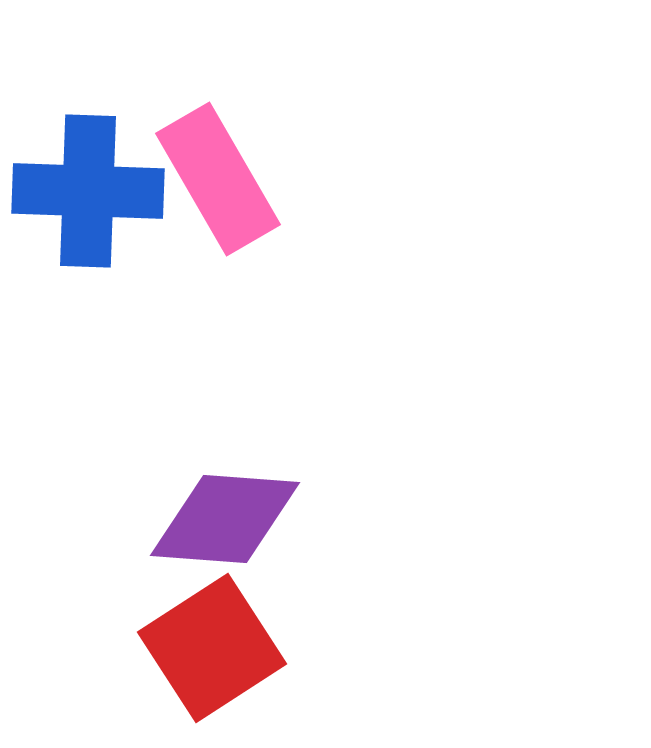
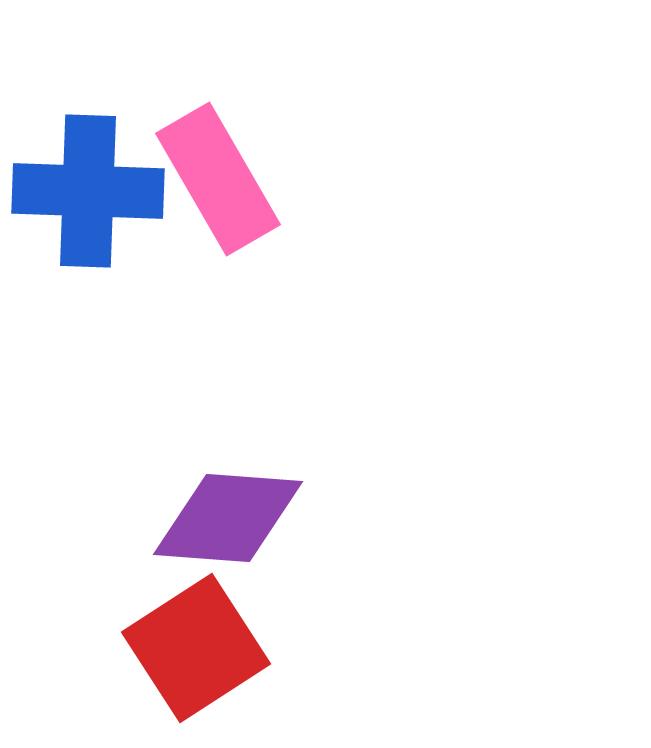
purple diamond: moved 3 px right, 1 px up
red square: moved 16 px left
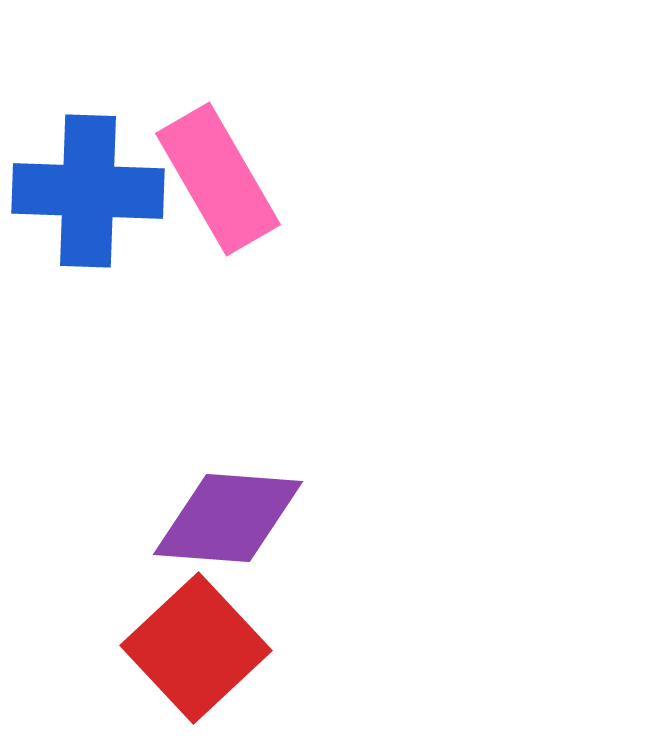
red square: rotated 10 degrees counterclockwise
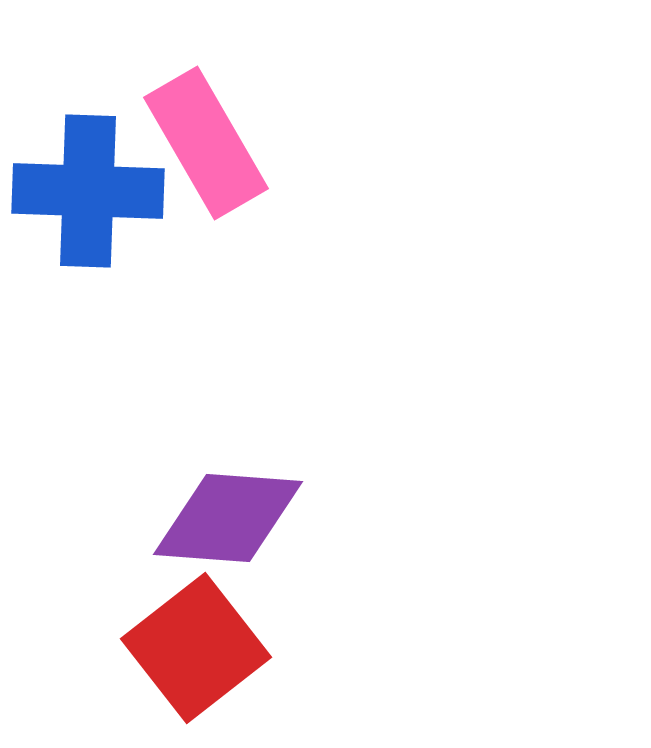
pink rectangle: moved 12 px left, 36 px up
red square: rotated 5 degrees clockwise
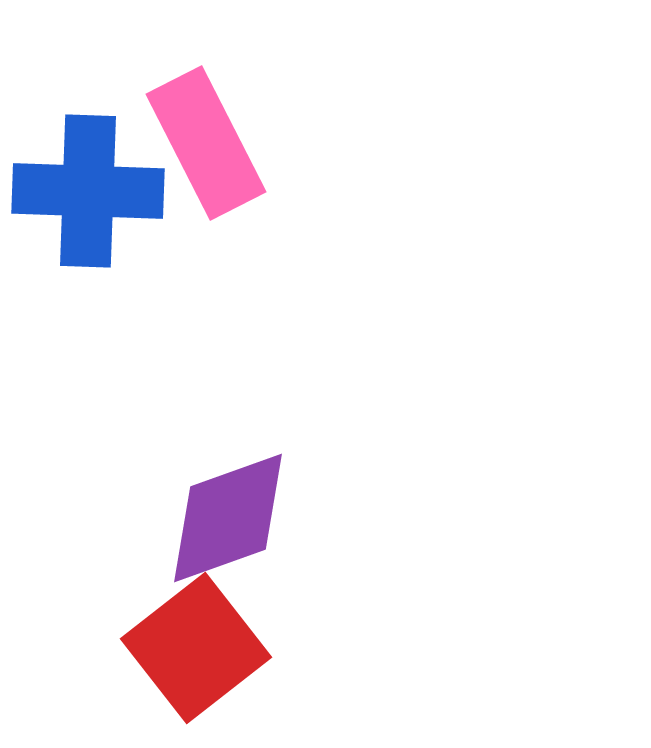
pink rectangle: rotated 3 degrees clockwise
purple diamond: rotated 24 degrees counterclockwise
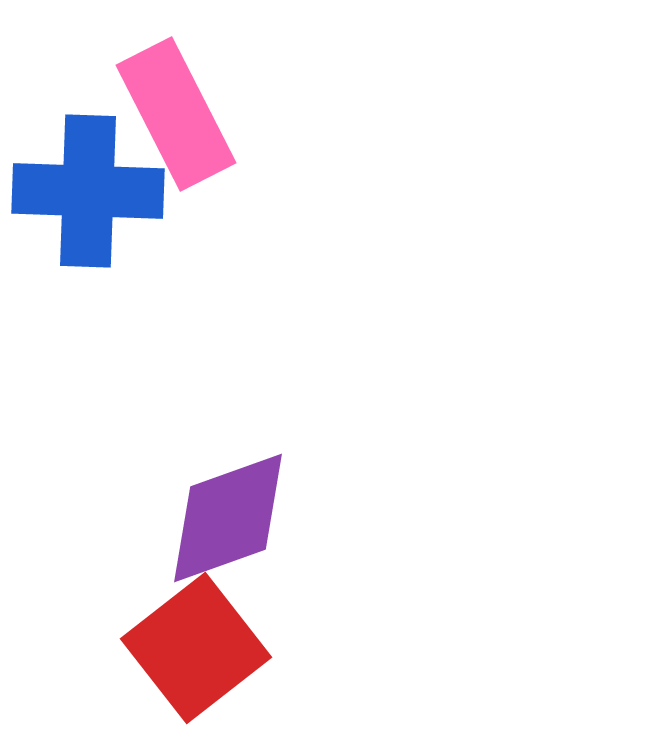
pink rectangle: moved 30 px left, 29 px up
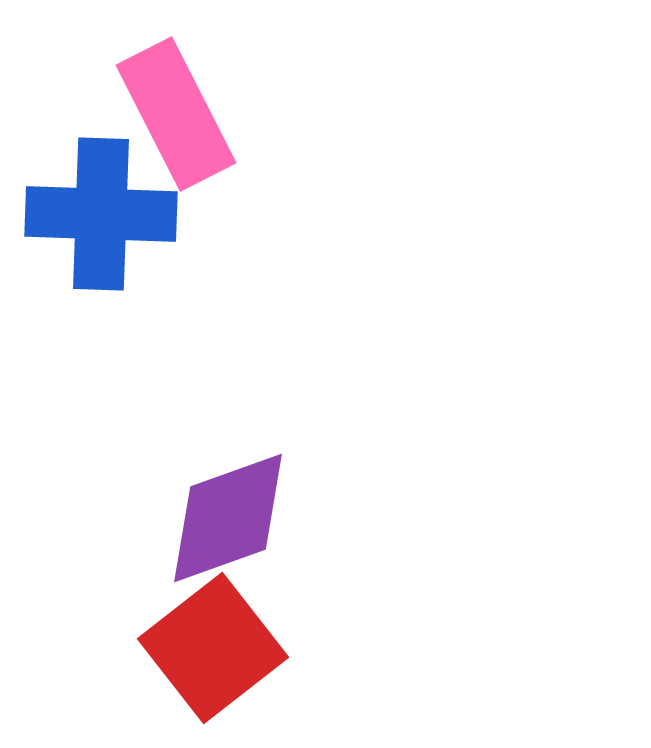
blue cross: moved 13 px right, 23 px down
red square: moved 17 px right
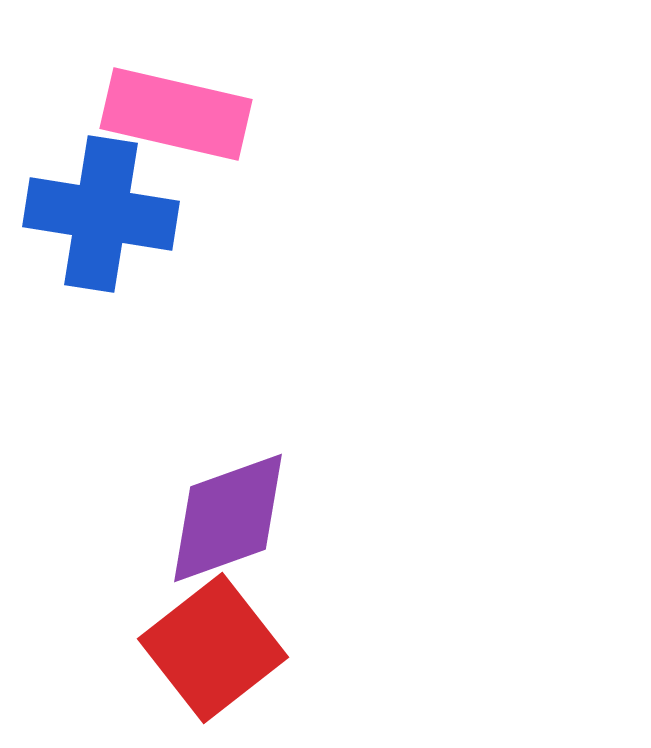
pink rectangle: rotated 50 degrees counterclockwise
blue cross: rotated 7 degrees clockwise
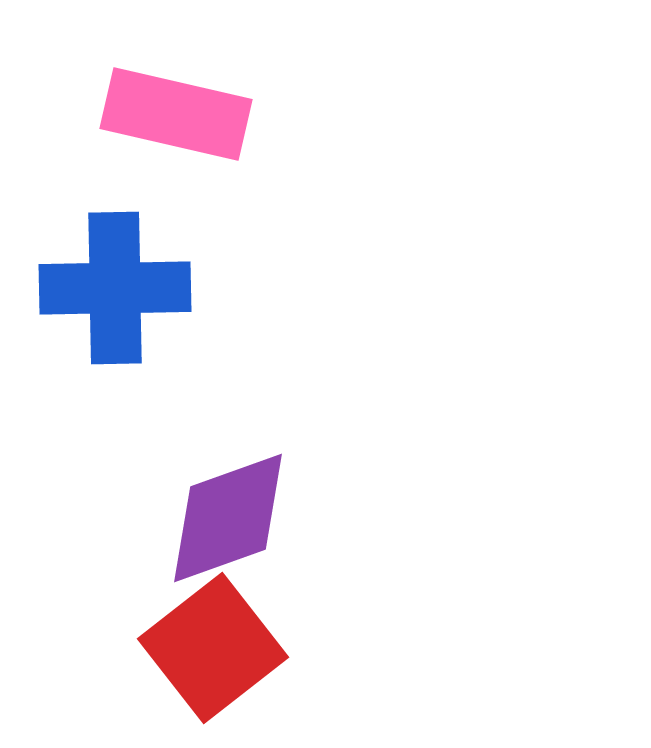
blue cross: moved 14 px right, 74 px down; rotated 10 degrees counterclockwise
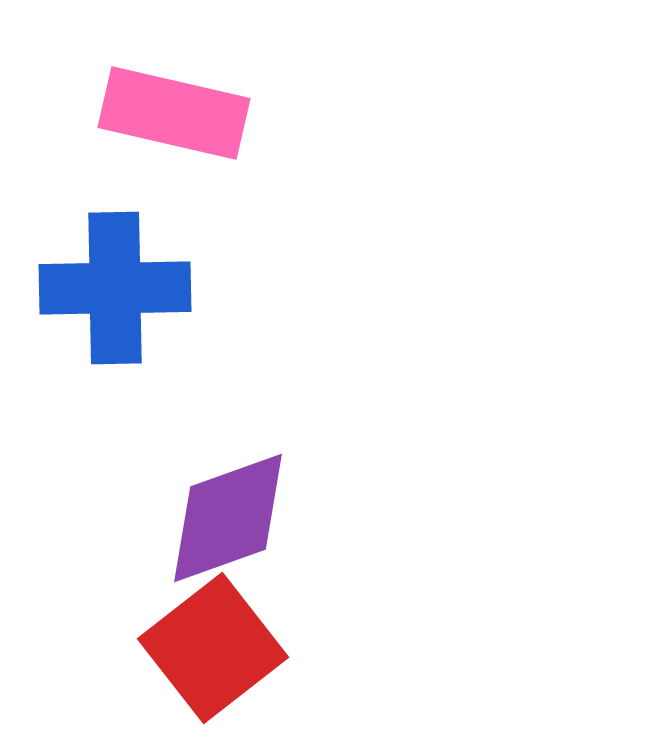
pink rectangle: moved 2 px left, 1 px up
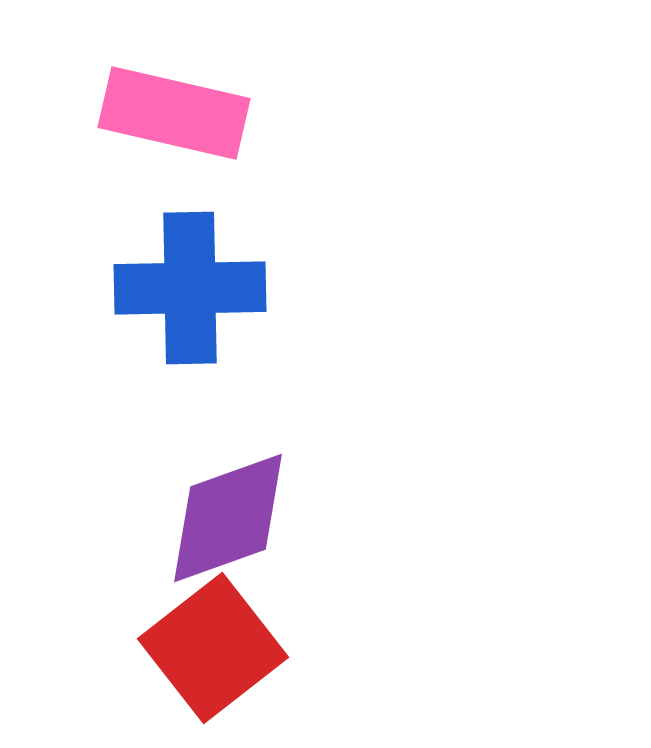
blue cross: moved 75 px right
